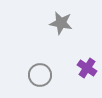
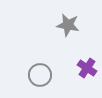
gray star: moved 7 px right, 2 px down
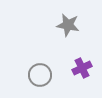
purple cross: moved 5 px left; rotated 30 degrees clockwise
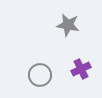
purple cross: moved 1 px left, 1 px down
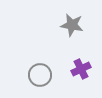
gray star: moved 4 px right
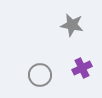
purple cross: moved 1 px right, 1 px up
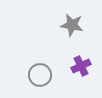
purple cross: moved 1 px left, 2 px up
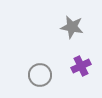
gray star: moved 2 px down
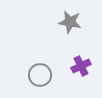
gray star: moved 2 px left, 5 px up
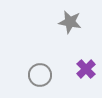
purple cross: moved 5 px right, 3 px down; rotated 18 degrees counterclockwise
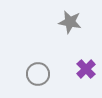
gray circle: moved 2 px left, 1 px up
